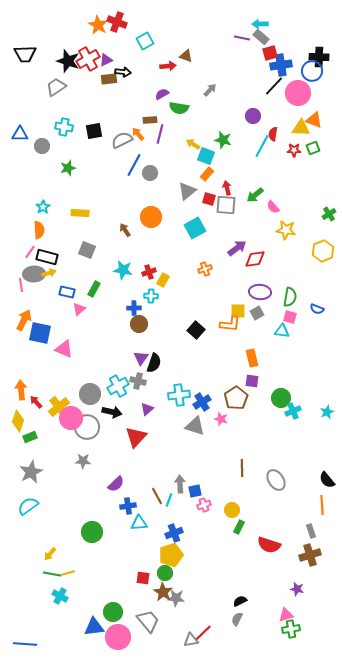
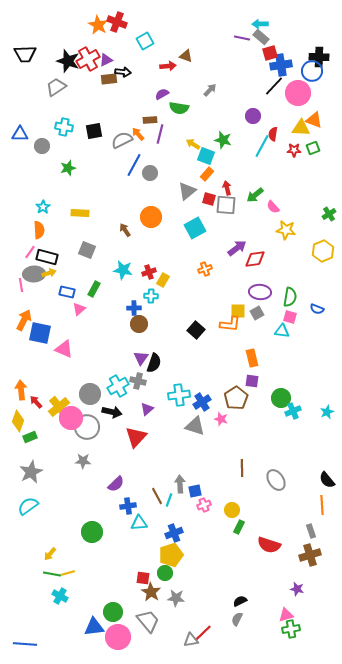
brown star at (163, 592): moved 12 px left
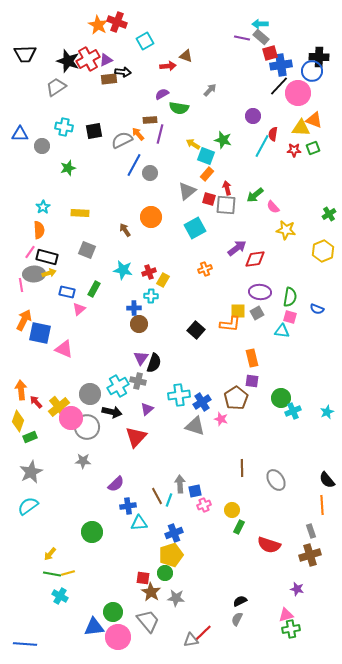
black line at (274, 86): moved 5 px right
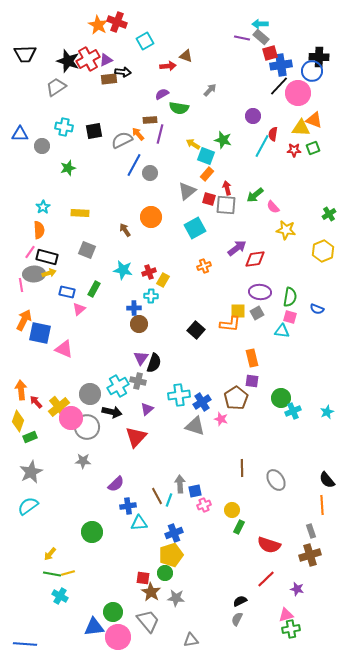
orange cross at (205, 269): moved 1 px left, 3 px up
red line at (203, 633): moved 63 px right, 54 px up
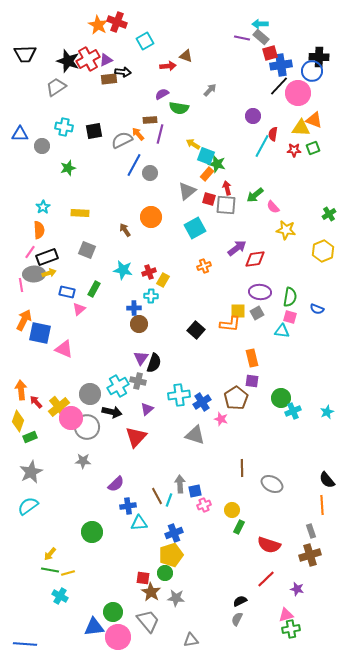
green star at (223, 140): moved 6 px left, 24 px down
black rectangle at (47, 257): rotated 35 degrees counterclockwise
gray triangle at (195, 426): moved 9 px down
gray ellipse at (276, 480): moved 4 px left, 4 px down; rotated 30 degrees counterclockwise
green line at (52, 574): moved 2 px left, 4 px up
